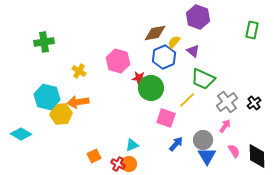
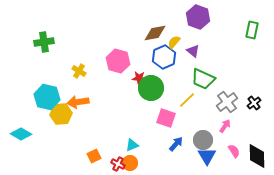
orange circle: moved 1 px right, 1 px up
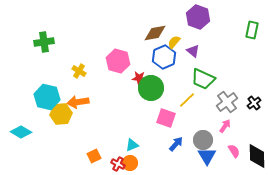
cyan diamond: moved 2 px up
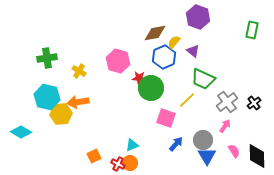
green cross: moved 3 px right, 16 px down
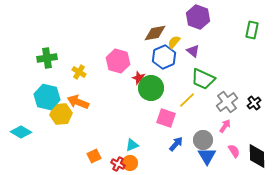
yellow cross: moved 1 px down
red star: rotated 16 degrees clockwise
orange arrow: rotated 30 degrees clockwise
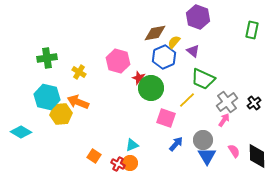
pink arrow: moved 1 px left, 6 px up
orange square: rotated 32 degrees counterclockwise
